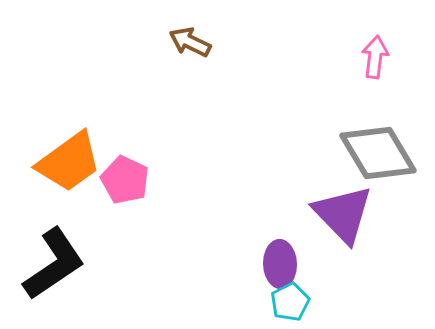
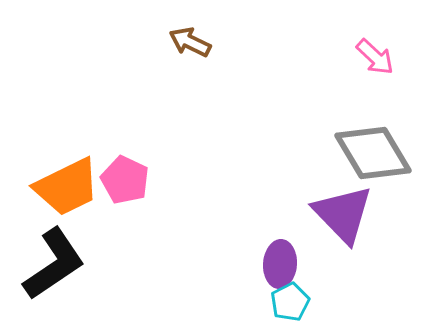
pink arrow: rotated 126 degrees clockwise
gray diamond: moved 5 px left
orange trapezoid: moved 2 px left, 25 px down; rotated 10 degrees clockwise
purple ellipse: rotated 6 degrees clockwise
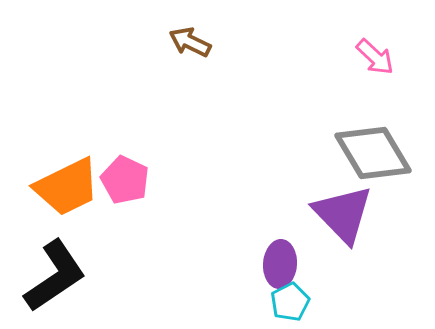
black L-shape: moved 1 px right, 12 px down
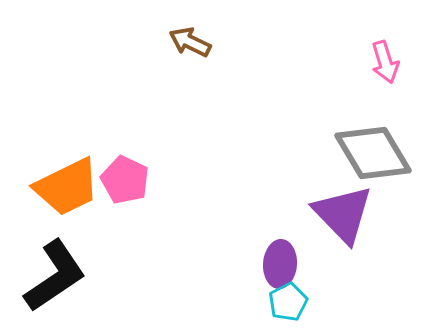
pink arrow: moved 10 px right, 5 px down; rotated 30 degrees clockwise
cyan pentagon: moved 2 px left
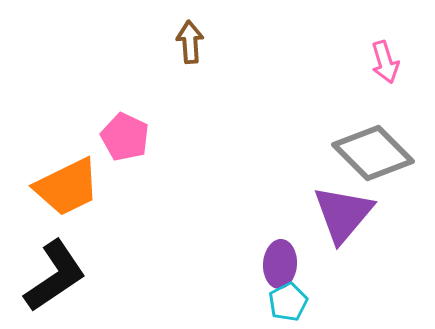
brown arrow: rotated 60 degrees clockwise
gray diamond: rotated 14 degrees counterclockwise
pink pentagon: moved 43 px up
purple triangle: rotated 24 degrees clockwise
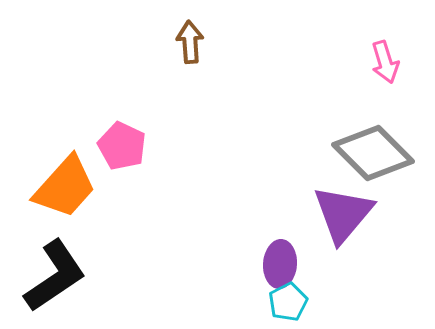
pink pentagon: moved 3 px left, 9 px down
orange trapezoid: moved 2 px left; rotated 22 degrees counterclockwise
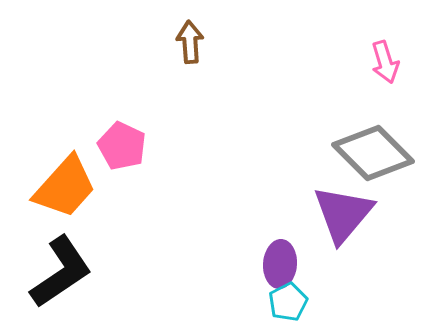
black L-shape: moved 6 px right, 4 px up
